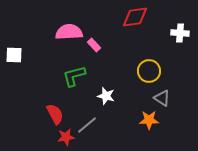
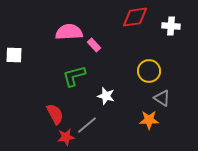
white cross: moved 9 px left, 7 px up
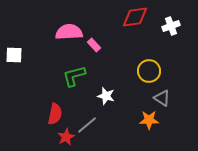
white cross: rotated 24 degrees counterclockwise
red semicircle: rotated 40 degrees clockwise
red star: rotated 18 degrees counterclockwise
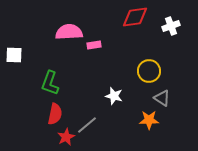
pink rectangle: rotated 56 degrees counterclockwise
green L-shape: moved 24 px left, 7 px down; rotated 55 degrees counterclockwise
white star: moved 8 px right
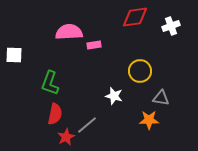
yellow circle: moved 9 px left
gray triangle: moved 1 px left; rotated 24 degrees counterclockwise
